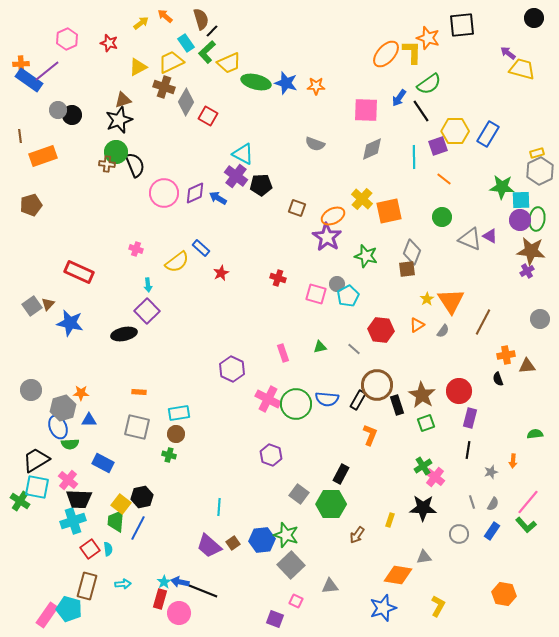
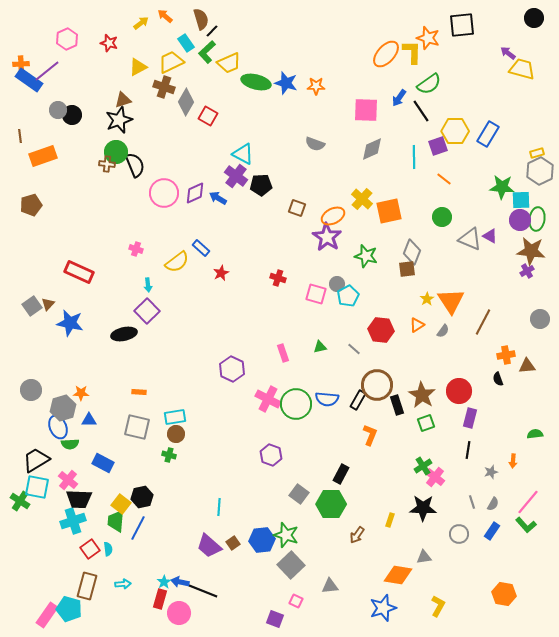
cyan rectangle at (179, 413): moved 4 px left, 4 px down
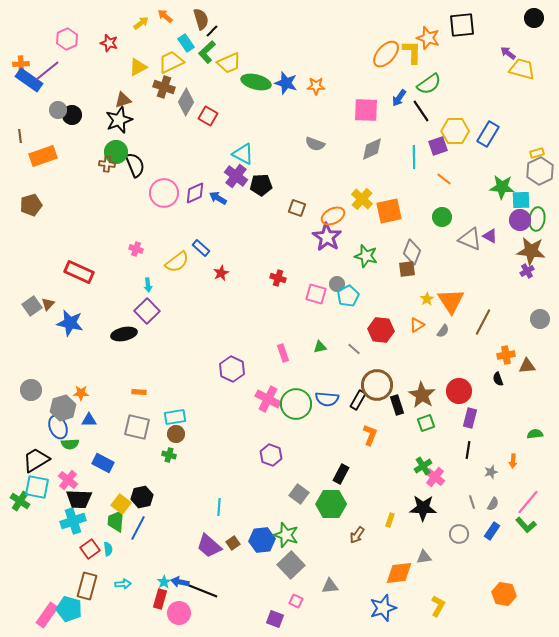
orange diamond at (398, 575): moved 1 px right, 2 px up; rotated 16 degrees counterclockwise
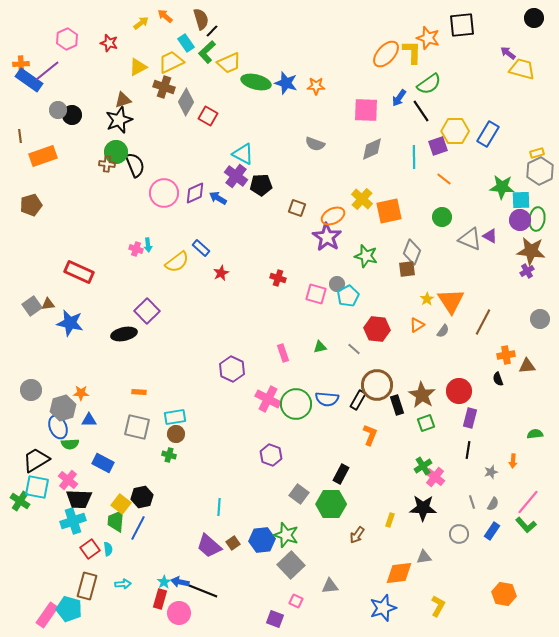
cyan arrow at (148, 285): moved 40 px up
brown triangle at (48, 304): rotated 40 degrees clockwise
red hexagon at (381, 330): moved 4 px left, 1 px up
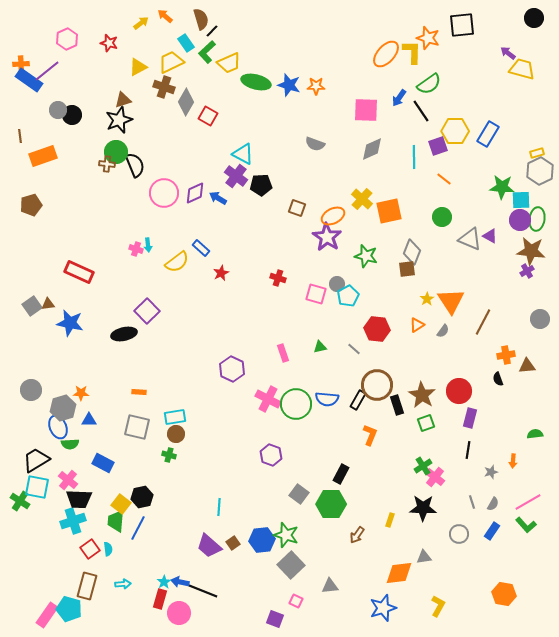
blue star at (286, 83): moved 3 px right, 2 px down
pink line at (528, 502): rotated 20 degrees clockwise
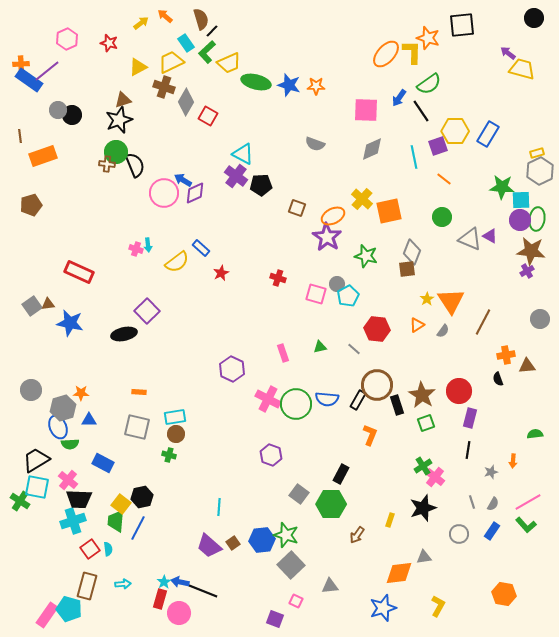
cyan line at (414, 157): rotated 10 degrees counterclockwise
blue arrow at (218, 198): moved 35 px left, 18 px up
black star at (423, 508): rotated 20 degrees counterclockwise
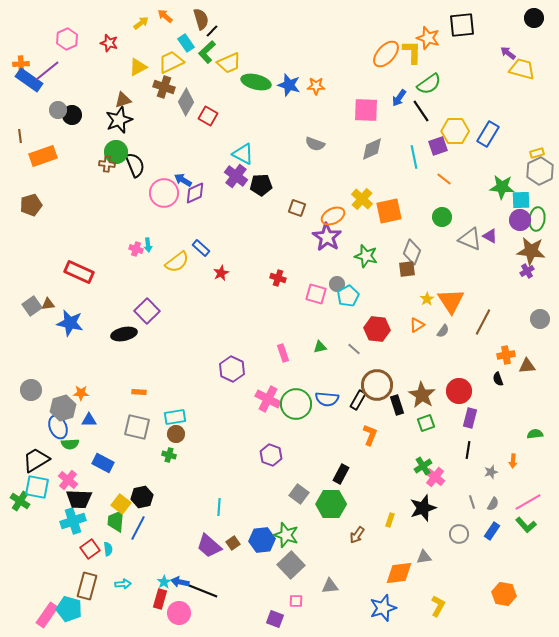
pink square at (296, 601): rotated 24 degrees counterclockwise
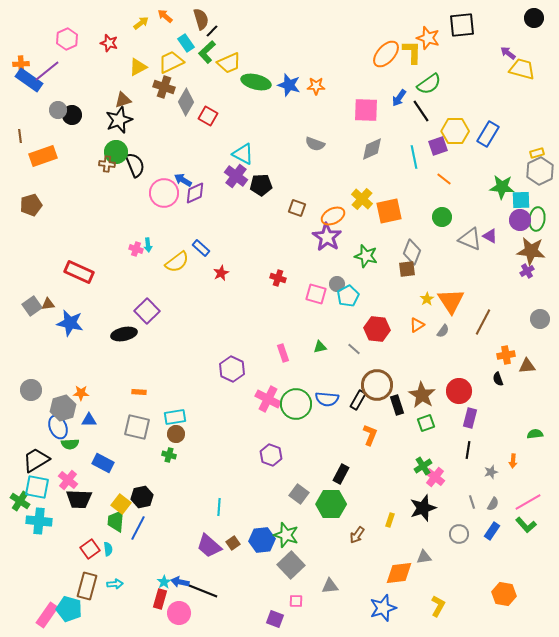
cyan cross at (73, 521): moved 34 px left; rotated 25 degrees clockwise
cyan arrow at (123, 584): moved 8 px left
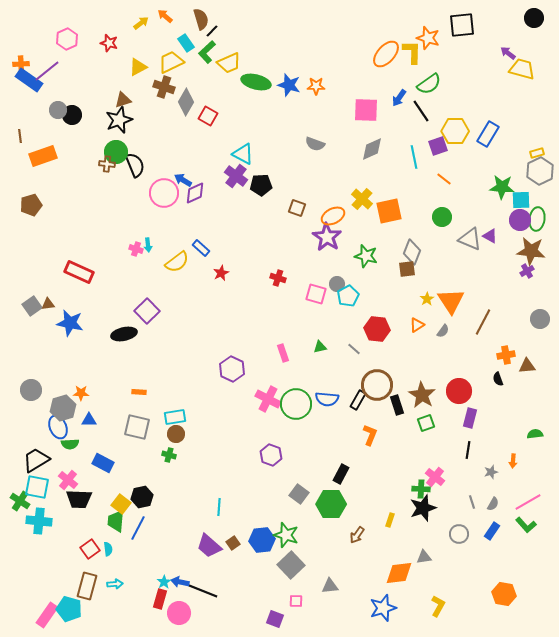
green cross at (423, 466): moved 2 px left, 23 px down; rotated 36 degrees clockwise
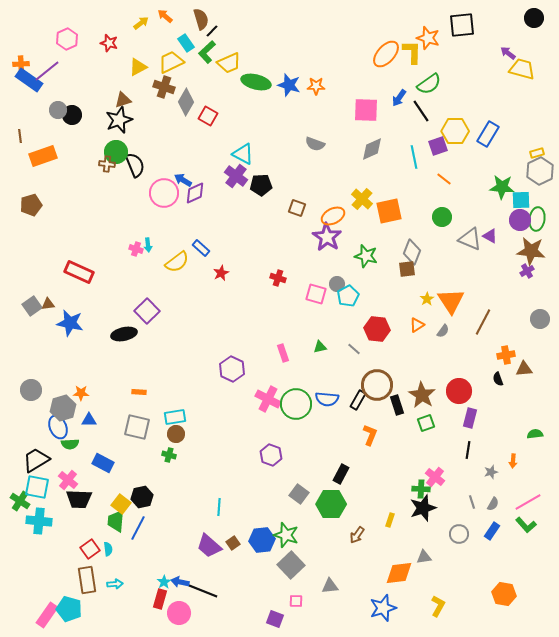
brown triangle at (527, 366): moved 3 px left, 3 px down
brown rectangle at (87, 586): moved 6 px up; rotated 24 degrees counterclockwise
